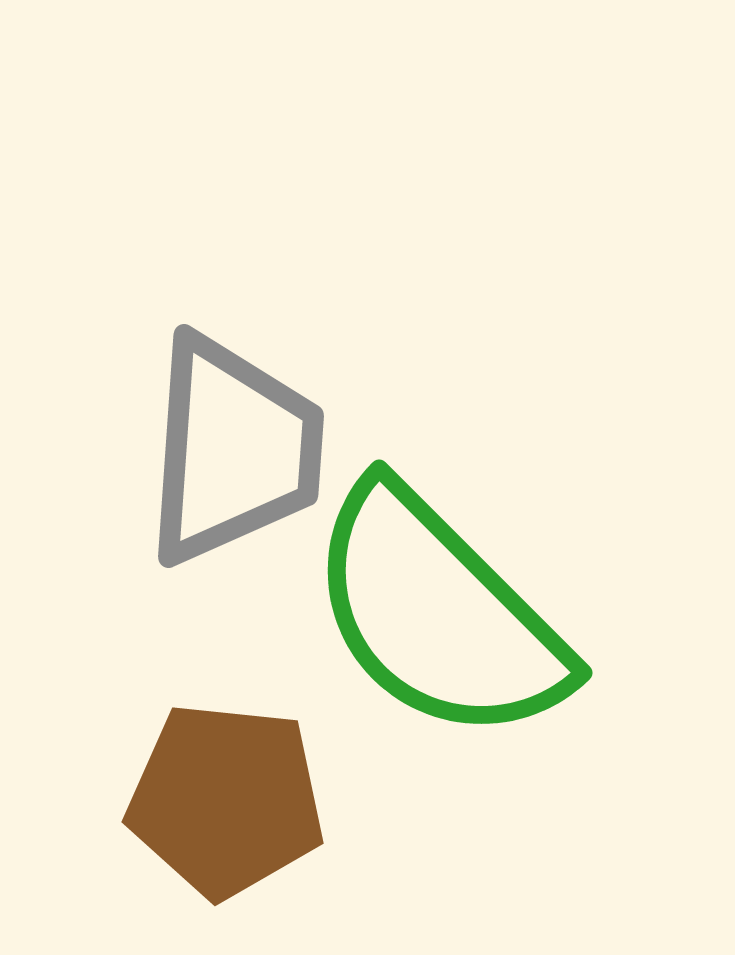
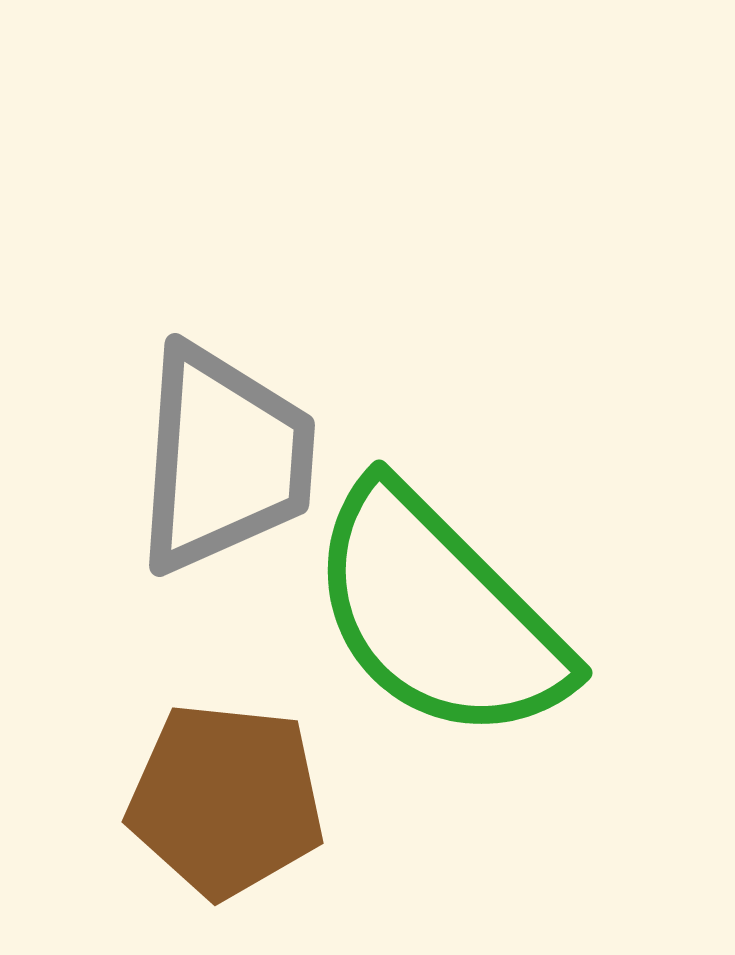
gray trapezoid: moved 9 px left, 9 px down
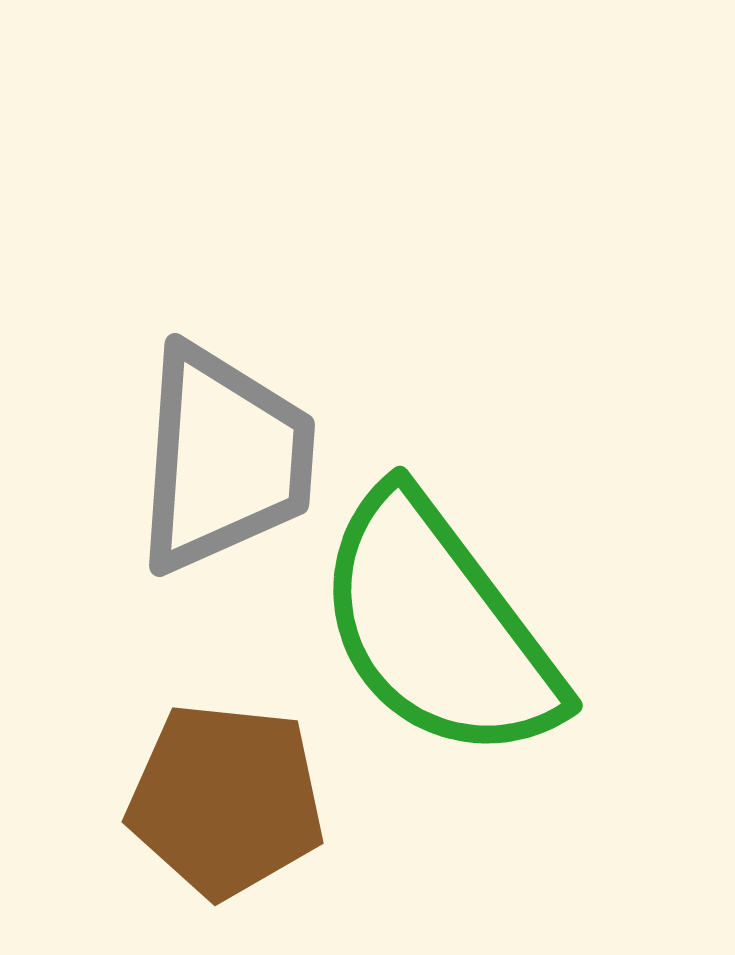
green semicircle: moved 13 px down; rotated 8 degrees clockwise
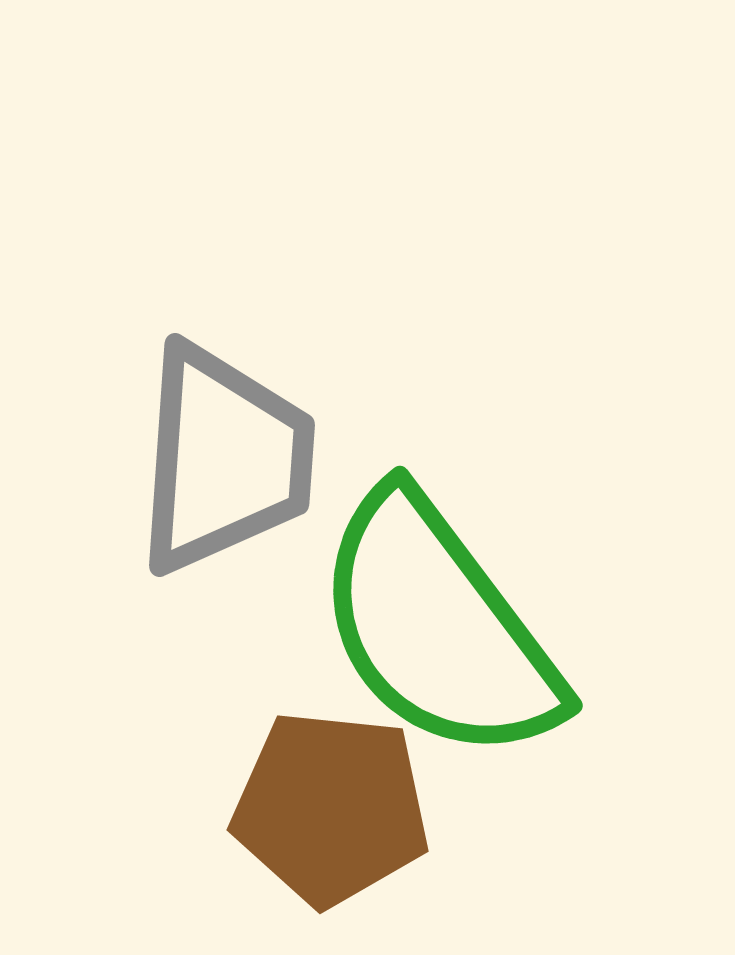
brown pentagon: moved 105 px right, 8 px down
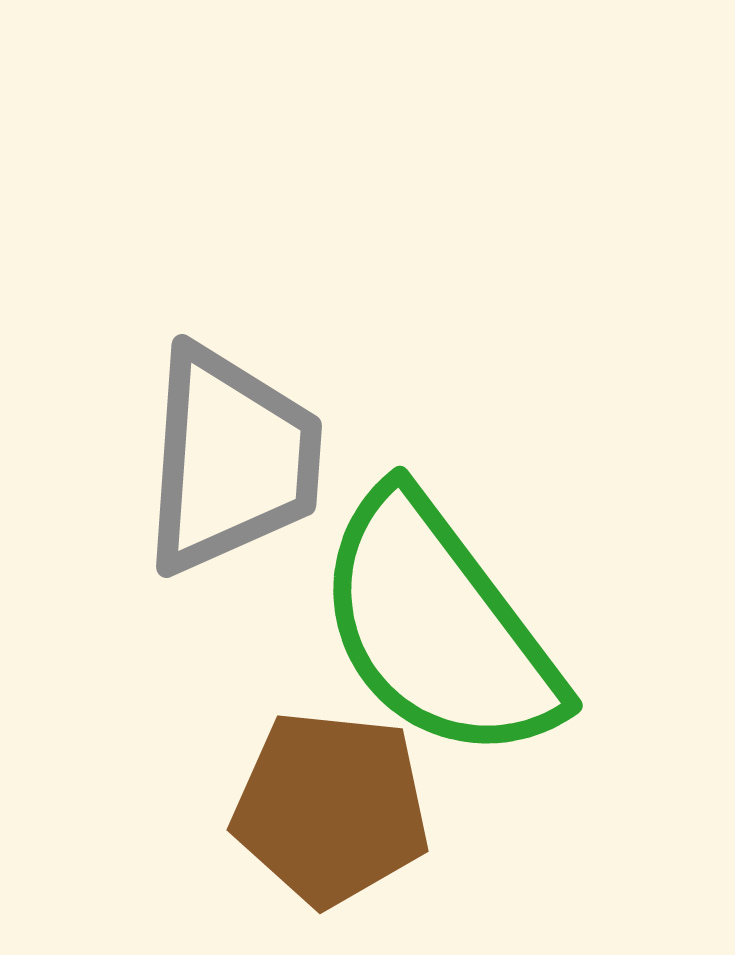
gray trapezoid: moved 7 px right, 1 px down
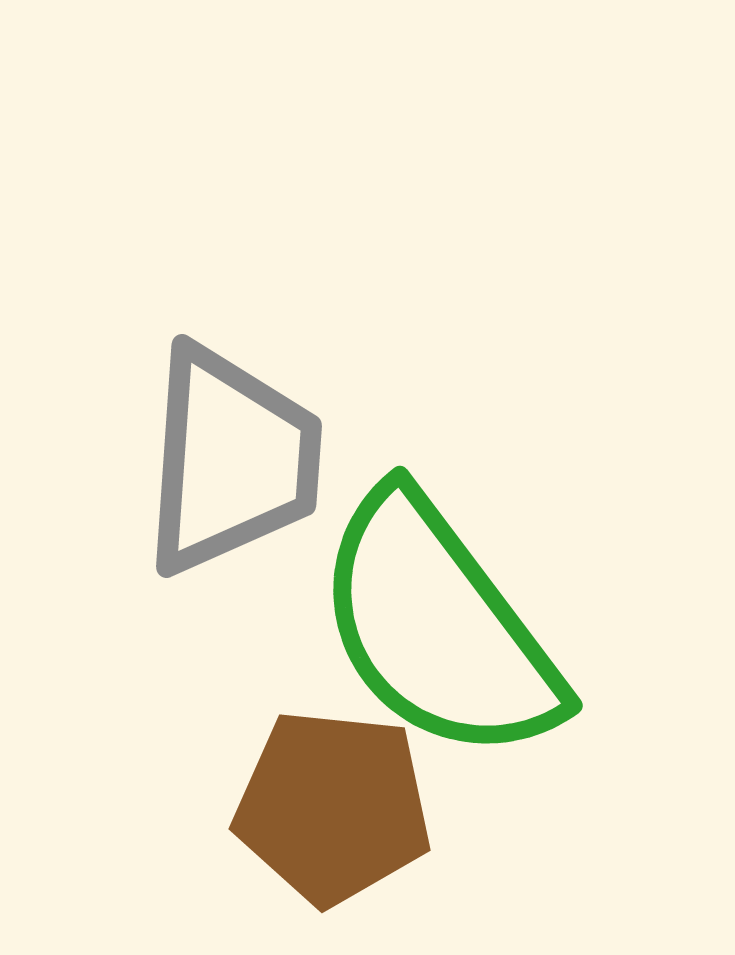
brown pentagon: moved 2 px right, 1 px up
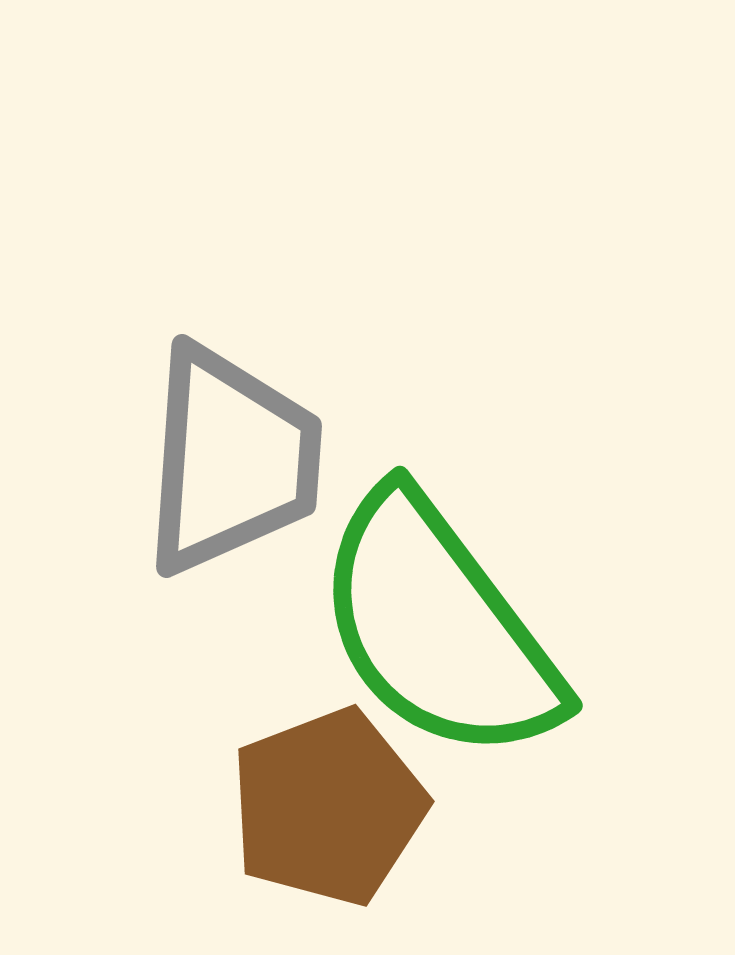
brown pentagon: moved 5 px left; rotated 27 degrees counterclockwise
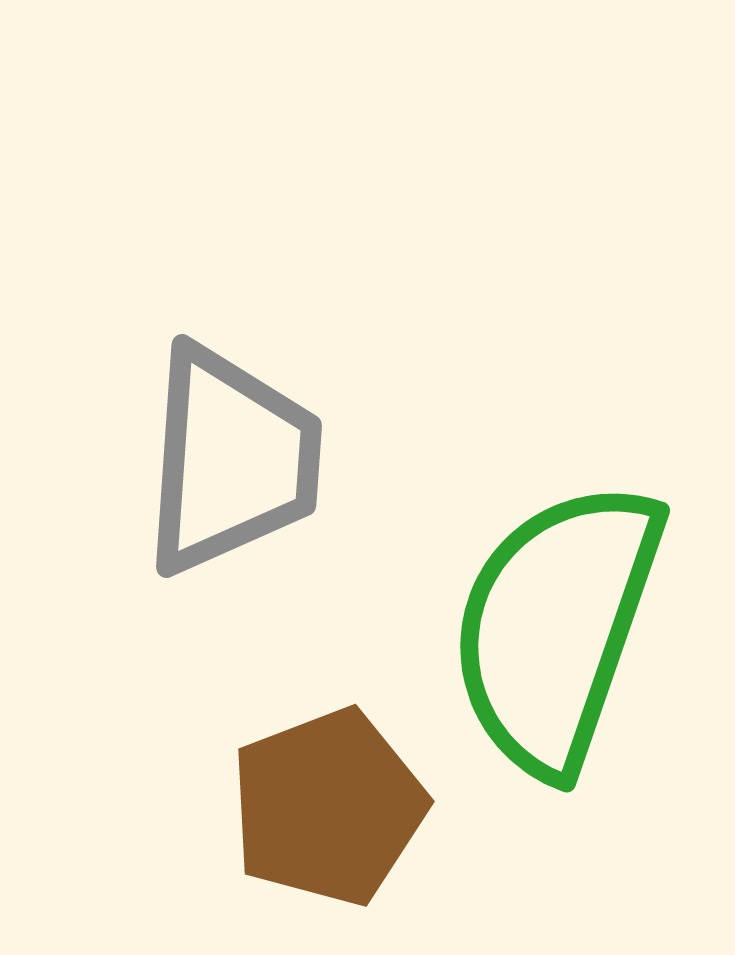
green semicircle: moved 118 px right; rotated 56 degrees clockwise
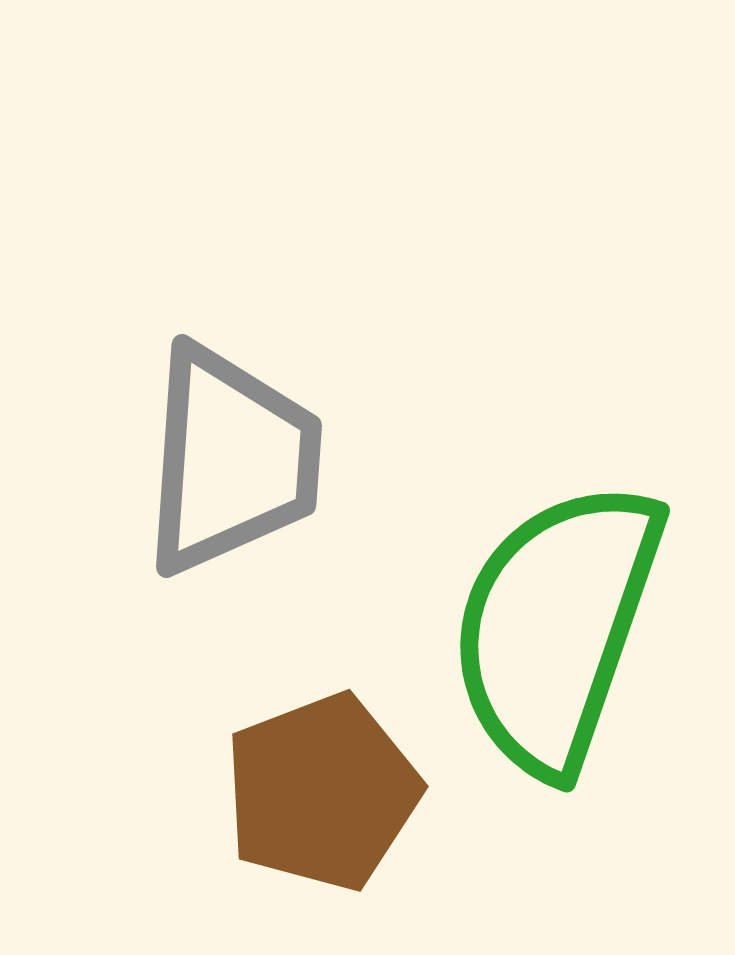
brown pentagon: moved 6 px left, 15 px up
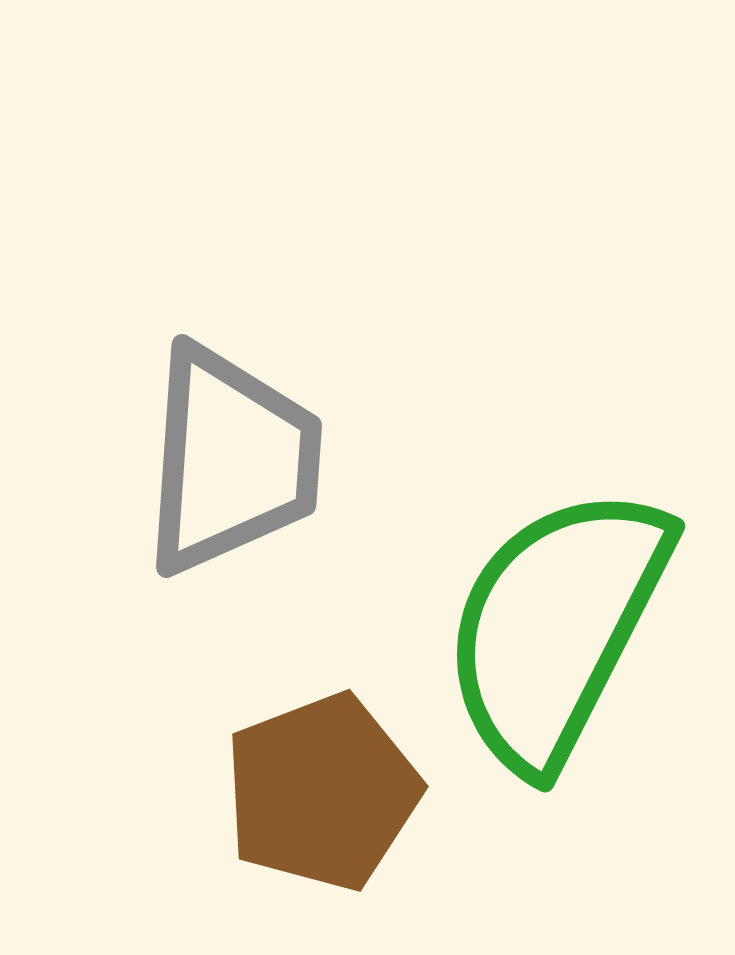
green semicircle: rotated 8 degrees clockwise
